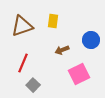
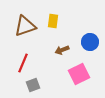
brown triangle: moved 3 px right
blue circle: moved 1 px left, 2 px down
gray square: rotated 24 degrees clockwise
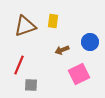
red line: moved 4 px left, 2 px down
gray square: moved 2 px left; rotated 24 degrees clockwise
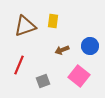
blue circle: moved 4 px down
pink square: moved 2 px down; rotated 25 degrees counterclockwise
gray square: moved 12 px right, 4 px up; rotated 24 degrees counterclockwise
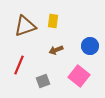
brown arrow: moved 6 px left
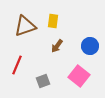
brown arrow: moved 1 px right, 4 px up; rotated 32 degrees counterclockwise
red line: moved 2 px left
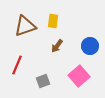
pink square: rotated 10 degrees clockwise
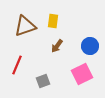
pink square: moved 3 px right, 2 px up; rotated 15 degrees clockwise
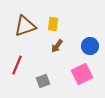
yellow rectangle: moved 3 px down
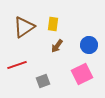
brown triangle: moved 1 px left, 1 px down; rotated 15 degrees counterclockwise
blue circle: moved 1 px left, 1 px up
red line: rotated 48 degrees clockwise
